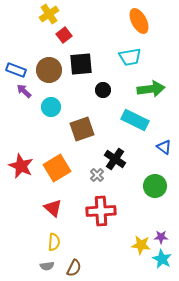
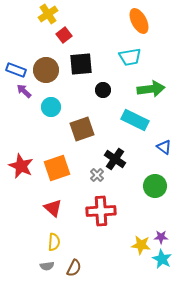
yellow cross: moved 1 px left
brown circle: moved 3 px left
orange square: rotated 12 degrees clockwise
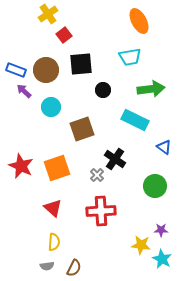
purple star: moved 7 px up
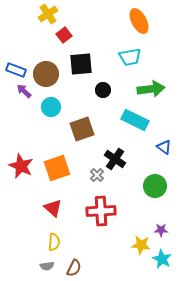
brown circle: moved 4 px down
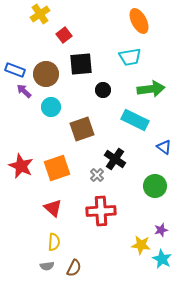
yellow cross: moved 8 px left
blue rectangle: moved 1 px left
purple star: rotated 16 degrees counterclockwise
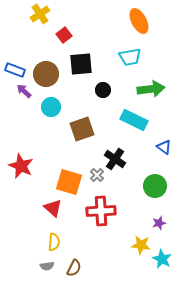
cyan rectangle: moved 1 px left
orange square: moved 12 px right, 14 px down; rotated 36 degrees clockwise
purple star: moved 2 px left, 7 px up
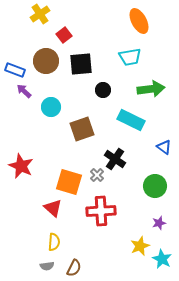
brown circle: moved 13 px up
cyan rectangle: moved 3 px left
yellow star: moved 1 px left, 1 px down; rotated 30 degrees counterclockwise
